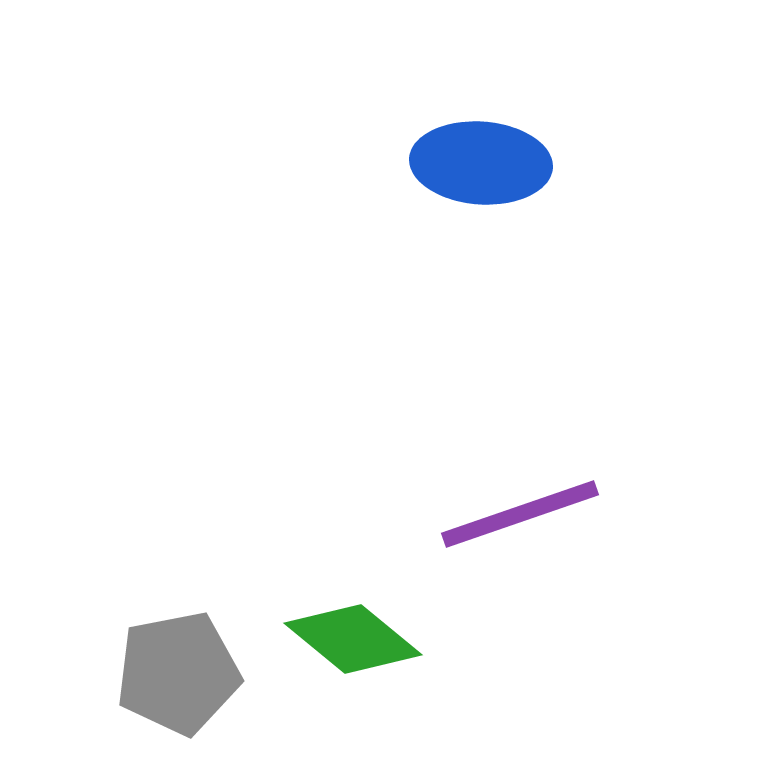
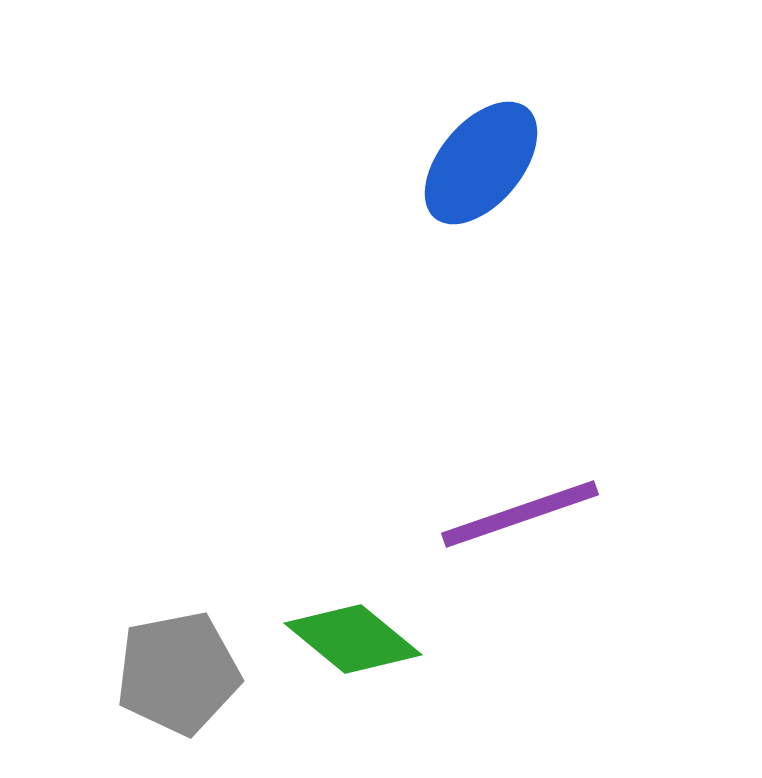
blue ellipse: rotated 54 degrees counterclockwise
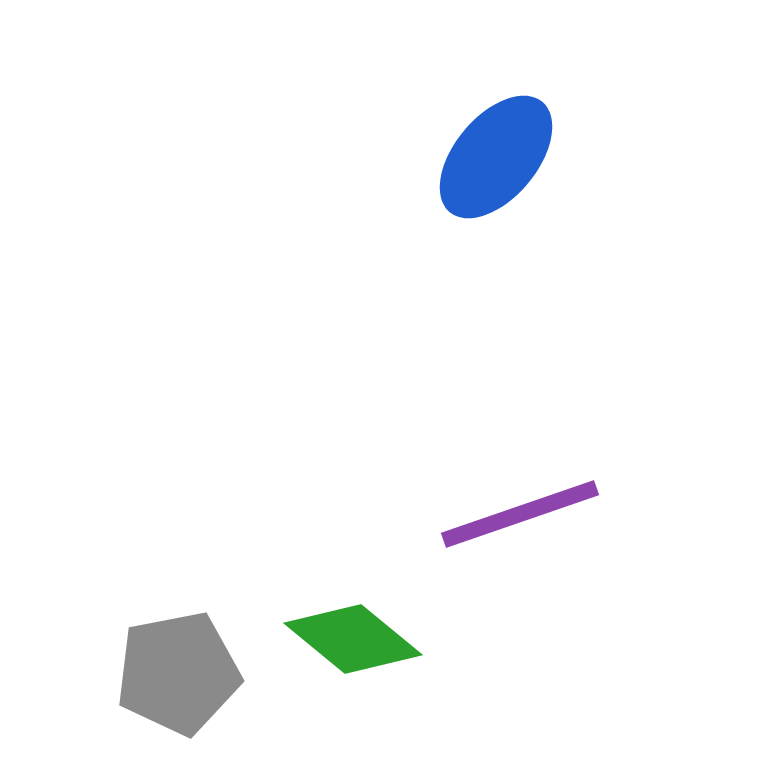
blue ellipse: moved 15 px right, 6 px up
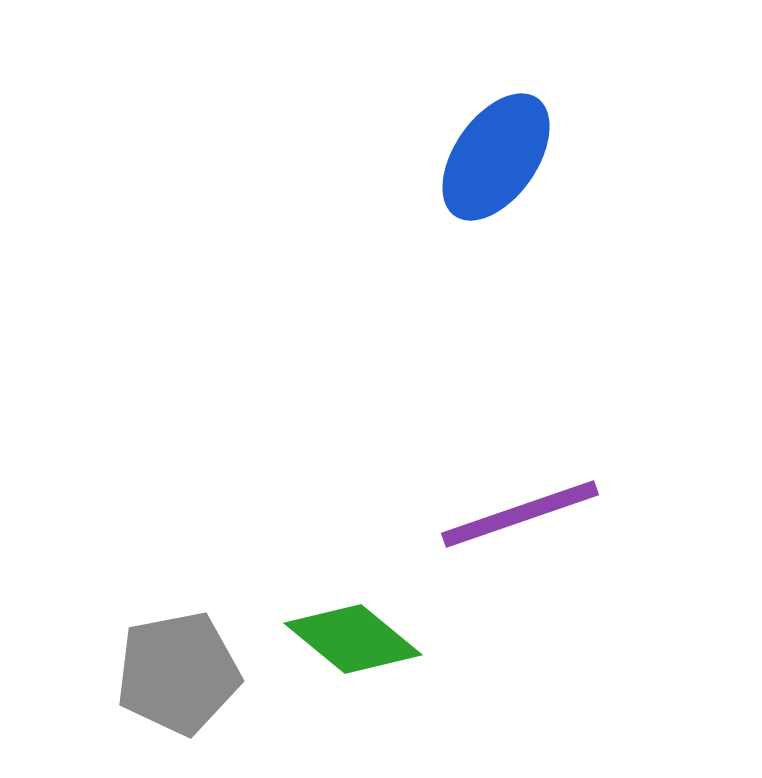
blue ellipse: rotated 5 degrees counterclockwise
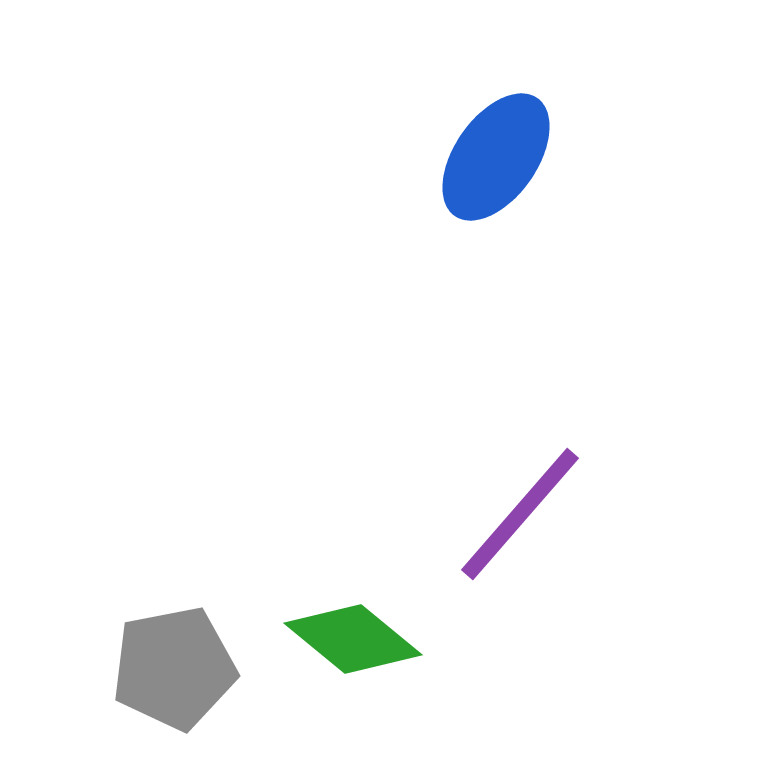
purple line: rotated 30 degrees counterclockwise
gray pentagon: moved 4 px left, 5 px up
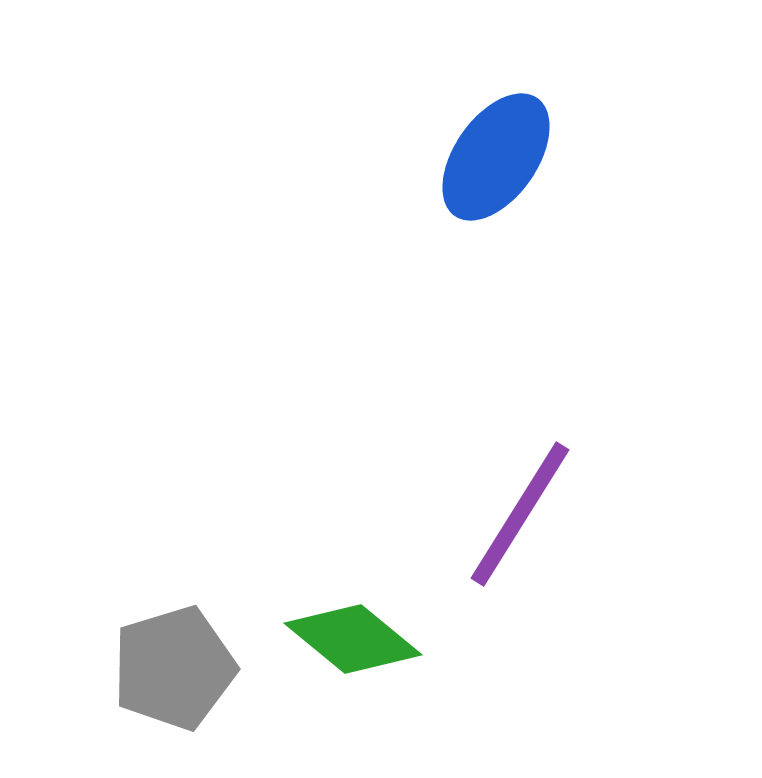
purple line: rotated 9 degrees counterclockwise
gray pentagon: rotated 6 degrees counterclockwise
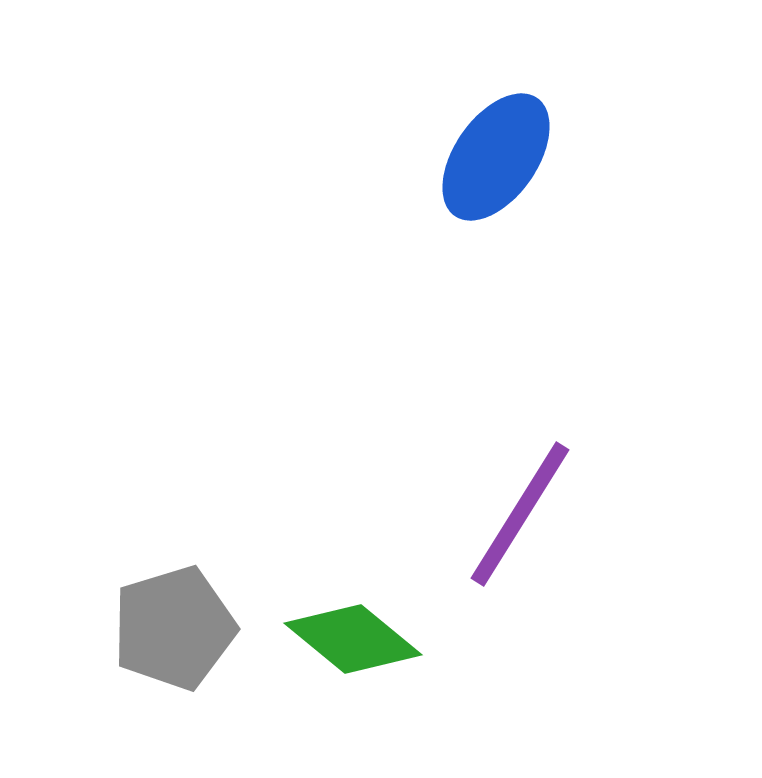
gray pentagon: moved 40 px up
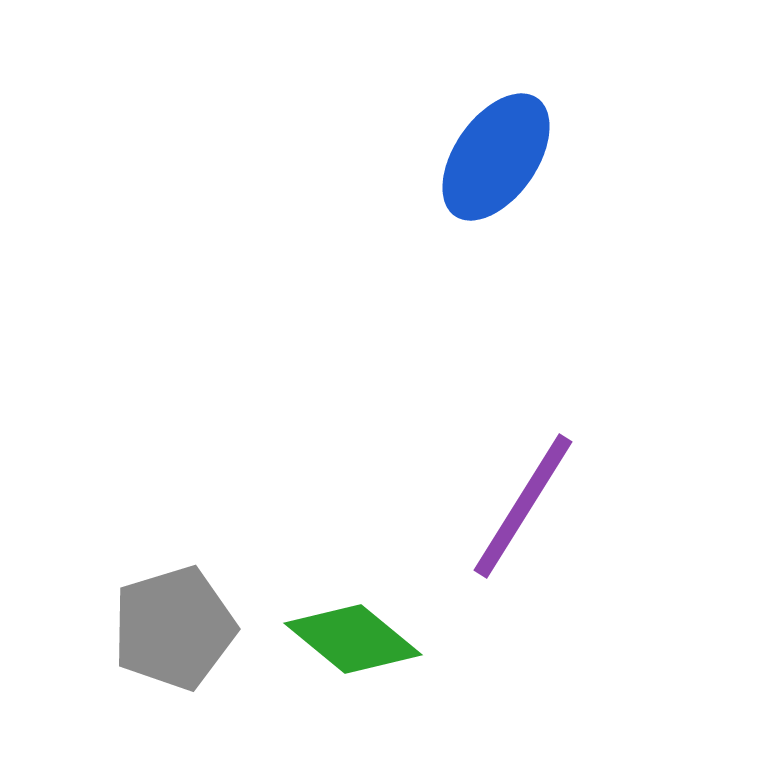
purple line: moved 3 px right, 8 px up
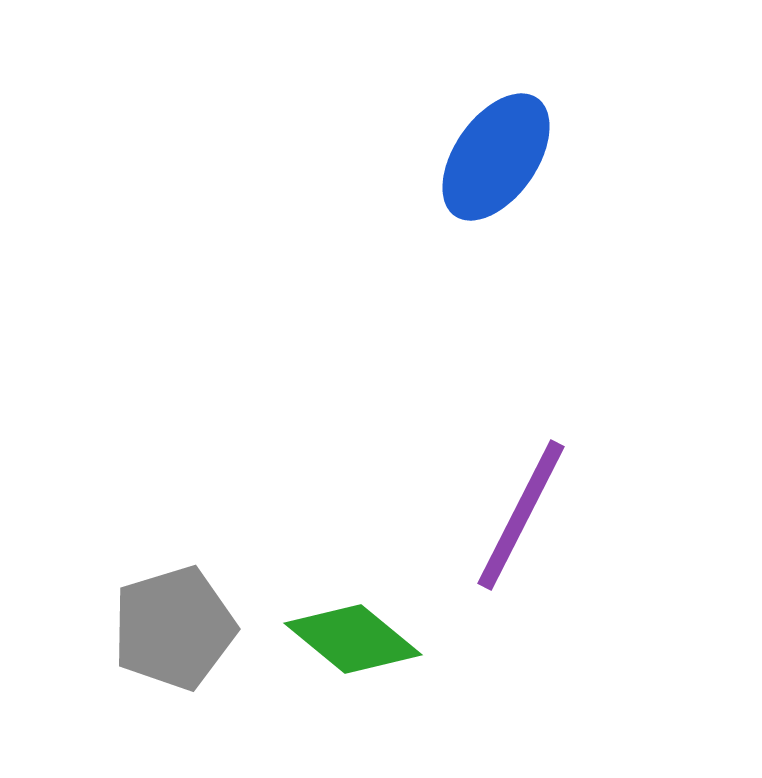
purple line: moved 2 px left, 9 px down; rotated 5 degrees counterclockwise
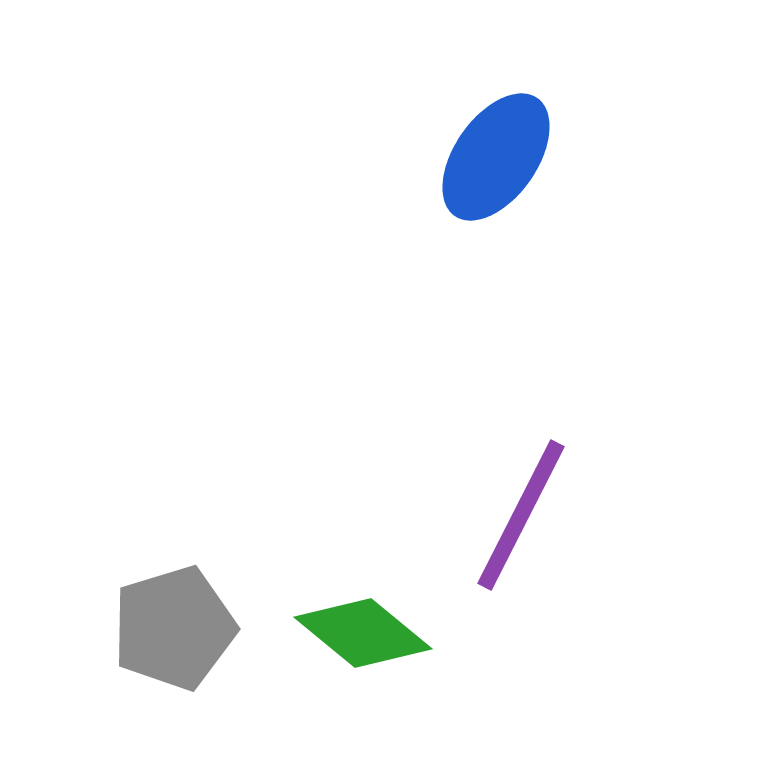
green diamond: moved 10 px right, 6 px up
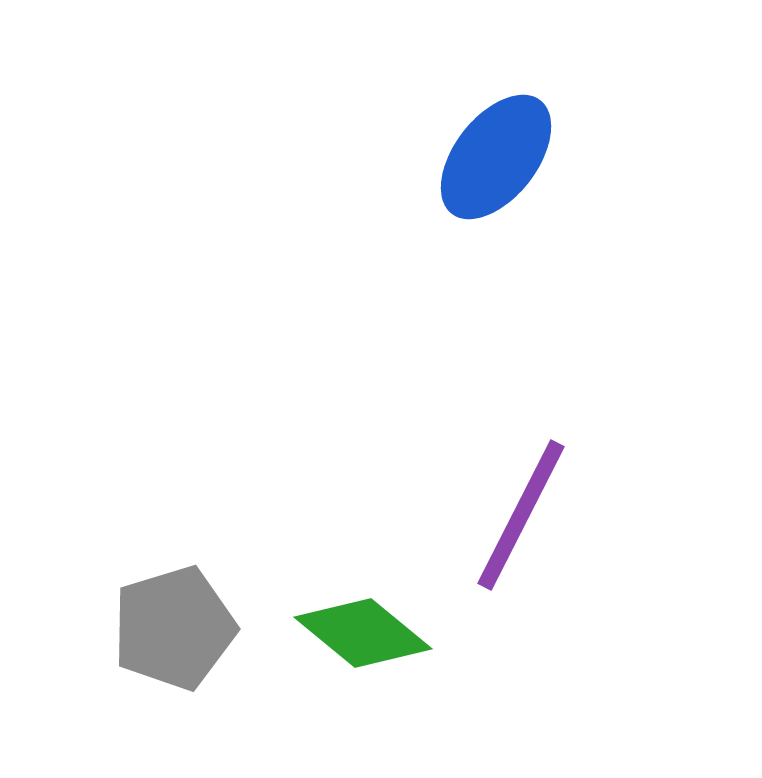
blue ellipse: rotated 3 degrees clockwise
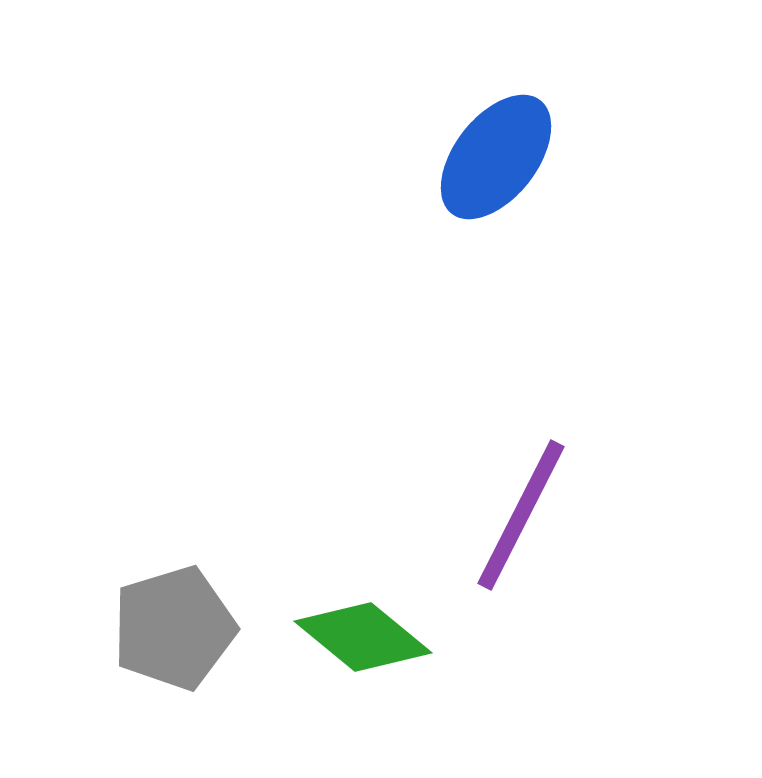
green diamond: moved 4 px down
